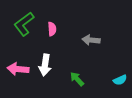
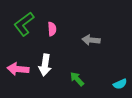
cyan semicircle: moved 4 px down
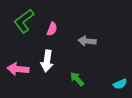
green L-shape: moved 3 px up
pink semicircle: rotated 24 degrees clockwise
gray arrow: moved 4 px left, 1 px down
white arrow: moved 2 px right, 4 px up
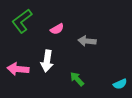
green L-shape: moved 2 px left
pink semicircle: moved 5 px right; rotated 40 degrees clockwise
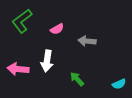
cyan semicircle: moved 1 px left
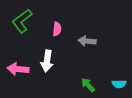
pink semicircle: rotated 56 degrees counterclockwise
green arrow: moved 11 px right, 6 px down
cyan semicircle: rotated 24 degrees clockwise
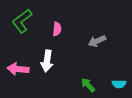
gray arrow: moved 10 px right; rotated 30 degrees counterclockwise
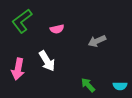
pink semicircle: rotated 72 degrees clockwise
white arrow: rotated 40 degrees counterclockwise
pink arrow: rotated 85 degrees counterclockwise
cyan semicircle: moved 1 px right, 2 px down
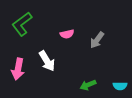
green L-shape: moved 3 px down
pink semicircle: moved 10 px right, 5 px down
gray arrow: moved 1 px up; rotated 30 degrees counterclockwise
green arrow: rotated 70 degrees counterclockwise
